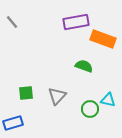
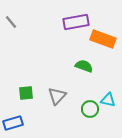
gray line: moved 1 px left
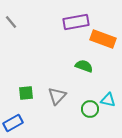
blue rectangle: rotated 12 degrees counterclockwise
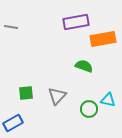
gray line: moved 5 px down; rotated 40 degrees counterclockwise
orange rectangle: rotated 30 degrees counterclockwise
green circle: moved 1 px left
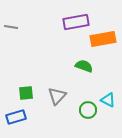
cyan triangle: rotated 14 degrees clockwise
green circle: moved 1 px left, 1 px down
blue rectangle: moved 3 px right, 6 px up; rotated 12 degrees clockwise
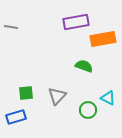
cyan triangle: moved 2 px up
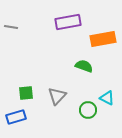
purple rectangle: moved 8 px left
cyan triangle: moved 1 px left
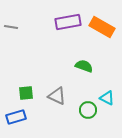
orange rectangle: moved 1 px left, 12 px up; rotated 40 degrees clockwise
gray triangle: rotated 48 degrees counterclockwise
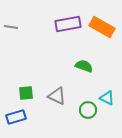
purple rectangle: moved 2 px down
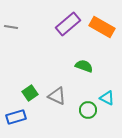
purple rectangle: rotated 30 degrees counterclockwise
green square: moved 4 px right; rotated 28 degrees counterclockwise
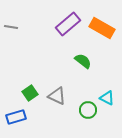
orange rectangle: moved 1 px down
green semicircle: moved 1 px left, 5 px up; rotated 18 degrees clockwise
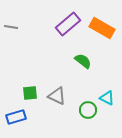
green square: rotated 28 degrees clockwise
